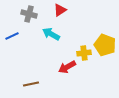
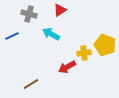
brown line: rotated 21 degrees counterclockwise
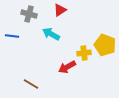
blue line: rotated 32 degrees clockwise
brown line: rotated 63 degrees clockwise
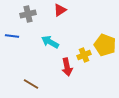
gray cross: moved 1 px left; rotated 28 degrees counterclockwise
cyan arrow: moved 1 px left, 8 px down
yellow cross: moved 2 px down; rotated 16 degrees counterclockwise
red arrow: rotated 72 degrees counterclockwise
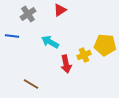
gray cross: rotated 21 degrees counterclockwise
yellow pentagon: rotated 15 degrees counterclockwise
red arrow: moved 1 px left, 3 px up
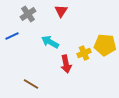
red triangle: moved 1 px right, 1 px down; rotated 24 degrees counterclockwise
blue line: rotated 32 degrees counterclockwise
yellow cross: moved 2 px up
